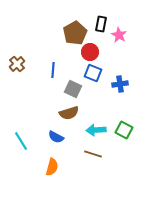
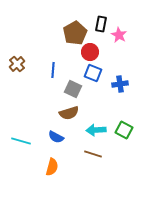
cyan line: rotated 42 degrees counterclockwise
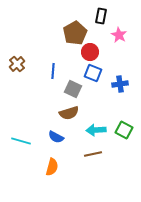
black rectangle: moved 8 px up
blue line: moved 1 px down
brown line: rotated 30 degrees counterclockwise
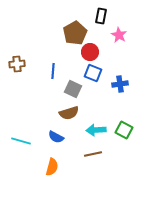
brown cross: rotated 35 degrees clockwise
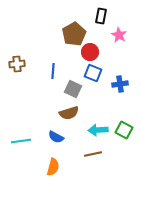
brown pentagon: moved 1 px left, 1 px down
cyan arrow: moved 2 px right
cyan line: rotated 24 degrees counterclockwise
orange semicircle: moved 1 px right
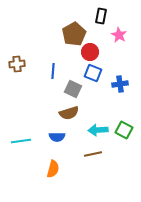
blue semicircle: moved 1 px right; rotated 28 degrees counterclockwise
orange semicircle: moved 2 px down
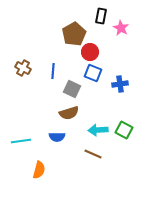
pink star: moved 2 px right, 7 px up
brown cross: moved 6 px right, 4 px down; rotated 35 degrees clockwise
gray square: moved 1 px left
brown line: rotated 36 degrees clockwise
orange semicircle: moved 14 px left, 1 px down
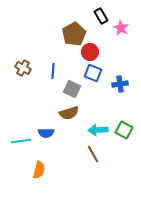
black rectangle: rotated 42 degrees counterclockwise
blue semicircle: moved 11 px left, 4 px up
brown line: rotated 36 degrees clockwise
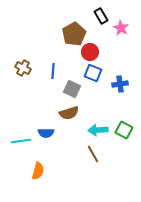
orange semicircle: moved 1 px left, 1 px down
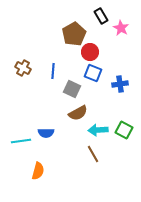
brown semicircle: moved 9 px right; rotated 12 degrees counterclockwise
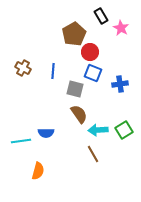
gray square: moved 3 px right; rotated 12 degrees counterclockwise
brown semicircle: moved 1 px right, 1 px down; rotated 96 degrees counterclockwise
green square: rotated 30 degrees clockwise
